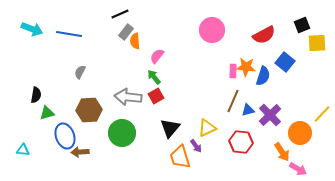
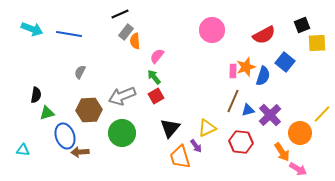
orange star: rotated 24 degrees counterclockwise
gray arrow: moved 6 px left, 1 px up; rotated 28 degrees counterclockwise
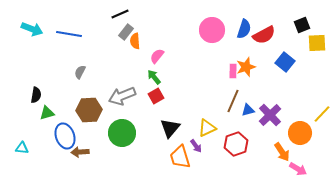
blue semicircle: moved 19 px left, 47 px up
red hexagon: moved 5 px left, 2 px down; rotated 25 degrees counterclockwise
cyan triangle: moved 1 px left, 2 px up
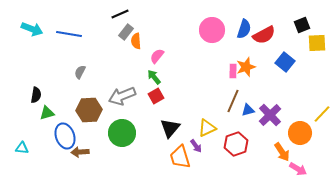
orange semicircle: moved 1 px right
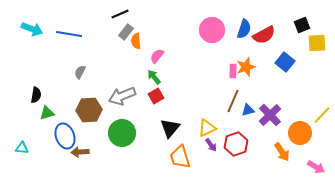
yellow line: moved 1 px down
purple arrow: moved 15 px right, 1 px up
pink arrow: moved 18 px right, 2 px up
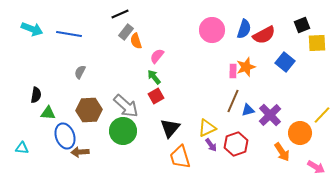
orange semicircle: rotated 14 degrees counterclockwise
gray arrow: moved 4 px right, 10 px down; rotated 116 degrees counterclockwise
green triangle: moved 1 px right; rotated 21 degrees clockwise
green circle: moved 1 px right, 2 px up
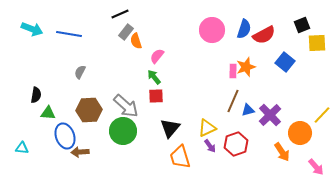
red square: rotated 28 degrees clockwise
purple arrow: moved 1 px left, 1 px down
pink arrow: rotated 18 degrees clockwise
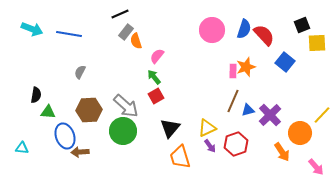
red semicircle: rotated 105 degrees counterclockwise
red square: rotated 28 degrees counterclockwise
green triangle: moved 1 px up
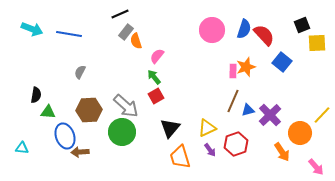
blue square: moved 3 px left
green circle: moved 1 px left, 1 px down
purple arrow: moved 4 px down
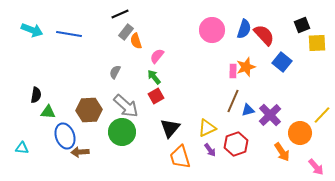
cyan arrow: moved 1 px down
gray semicircle: moved 35 px right
